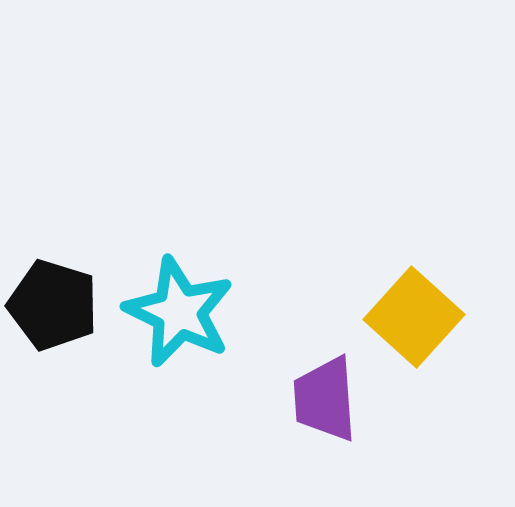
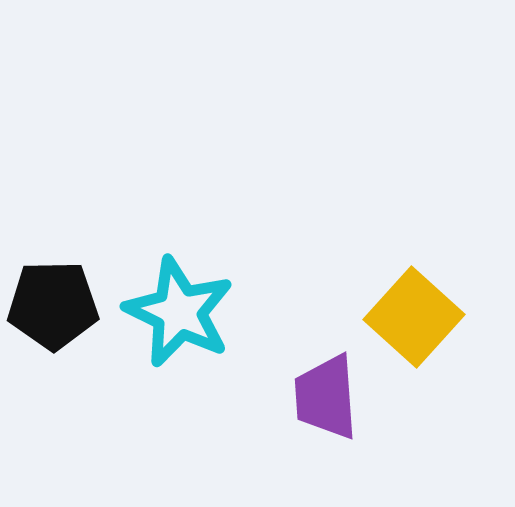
black pentagon: rotated 18 degrees counterclockwise
purple trapezoid: moved 1 px right, 2 px up
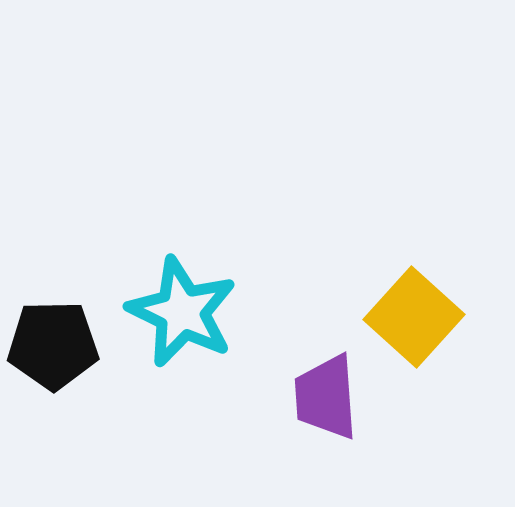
black pentagon: moved 40 px down
cyan star: moved 3 px right
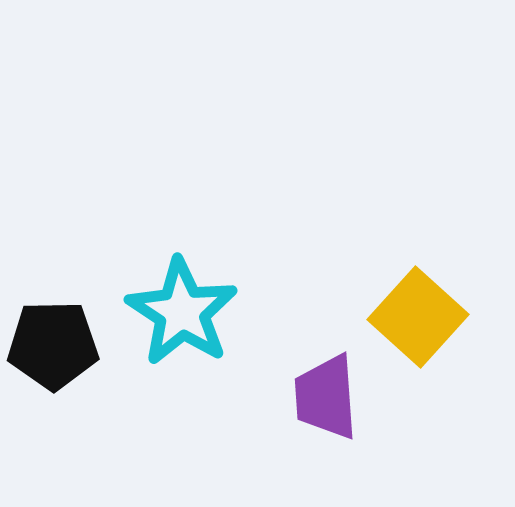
cyan star: rotated 7 degrees clockwise
yellow square: moved 4 px right
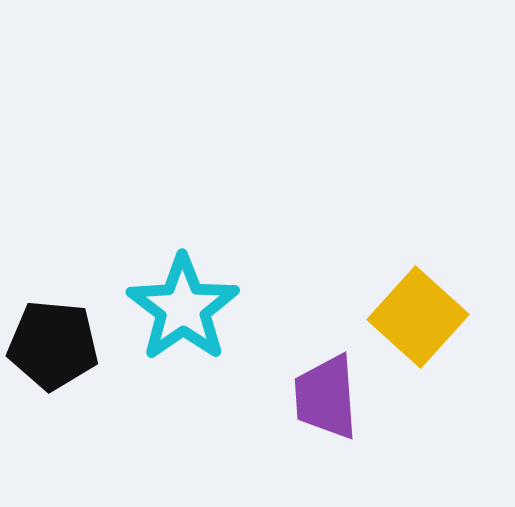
cyan star: moved 1 px right, 4 px up; rotated 4 degrees clockwise
black pentagon: rotated 6 degrees clockwise
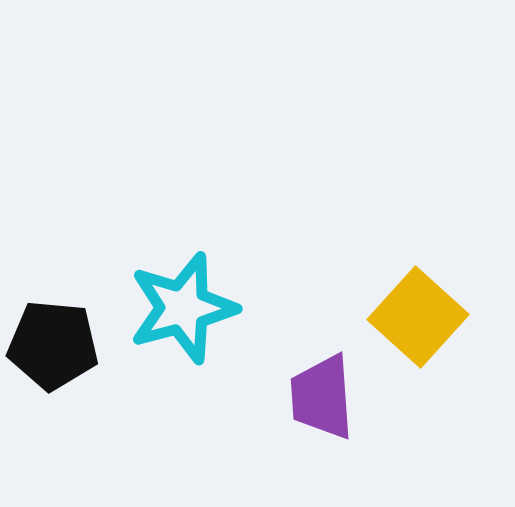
cyan star: rotated 20 degrees clockwise
purple trapezoid: moved 4 px left
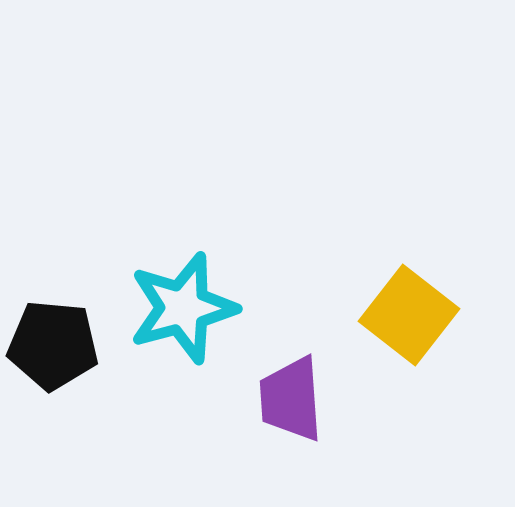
yellow square: moved 9 px left, 2 px up; rotated 4 degrees counterclockwise
purple trapezoid: moved 31 px left, 2 px down
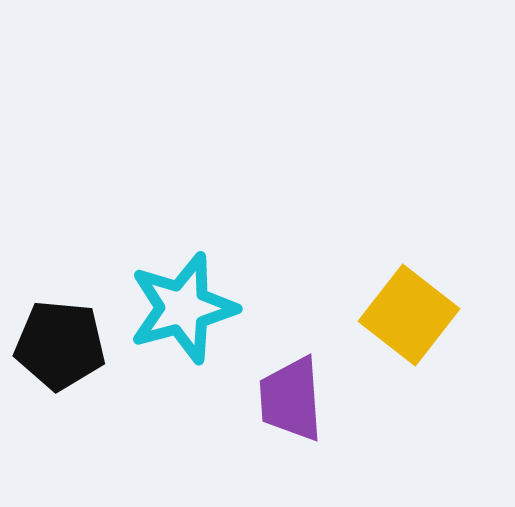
black pentagon: moved 7 px right
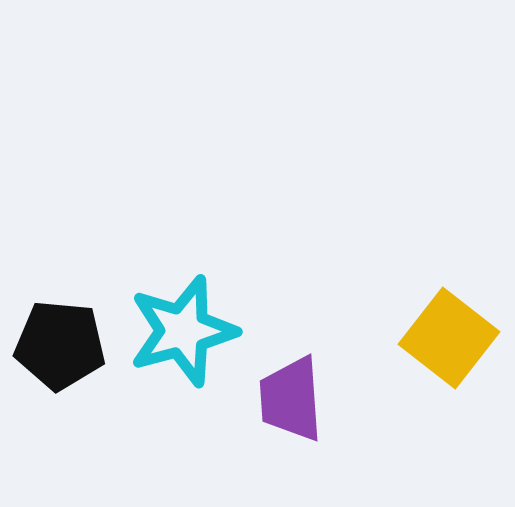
cyan star: moved 23 px down
yellow square: moved 40 px right, 23 px down
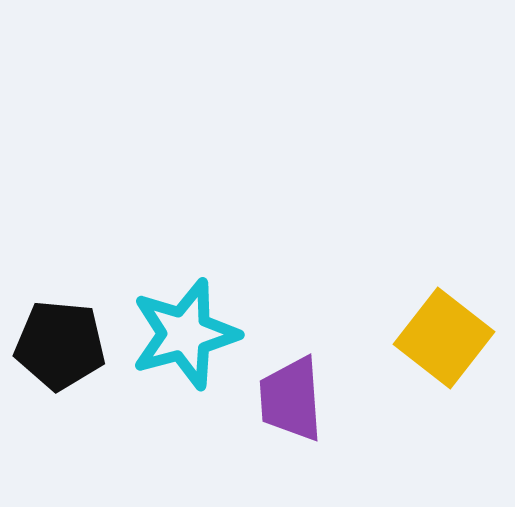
cyan star: moved 2 px right, 3 px down
yellow square: moved 5 px left
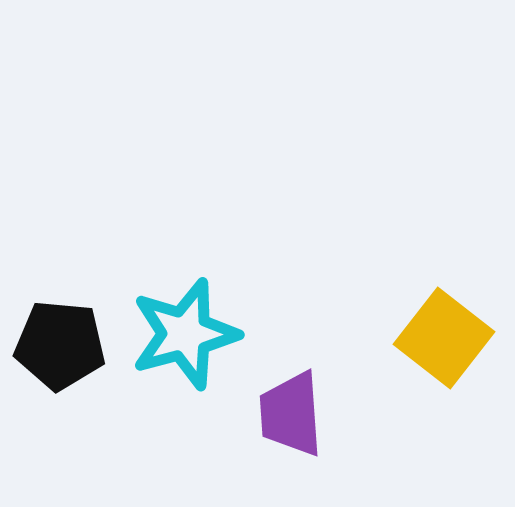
purple trapezoid: moved 15 px down
